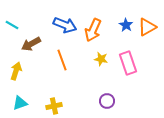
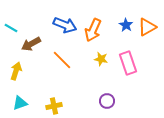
cyan line: moved 1 px left, 3 px down
orange line: rotated 25 degrees counterclockwise
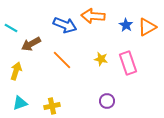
orange arrow: moved 14 px up; rotated 70 degrees clockwise
yellow cross: moved 2 px left
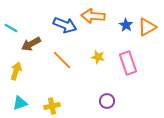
yellow star: moved 3 px left, 2 px up
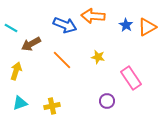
pink rectangle: moved 3 px right, 15 px down; rotated 15 degrees counterclockwise
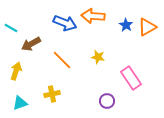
blue arrow: moved 2 px up
yellow cross: moved 12 px up
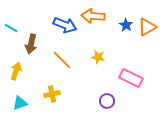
blue arrow: moved 2 px down
brown arrow: rotated 48 degrees counterclockwise
pink rectangle: rotated 30 degrees counterclockwise
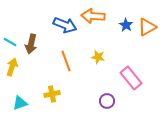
cyan line: moved 1 px left, 14 px down
orange line: moved 4 px right, 1 px down; rotated 25 degrees clockwise
yellow arrow: moved 4 px left, 4 px up
pink rectangle: rotated 25 degrees clockwise
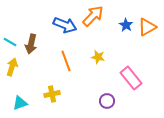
orange arrow: rotated 130 degrees clockwise
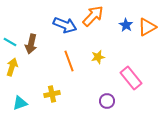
yellow star: rotated 24 degrees counterclockwise
orange line: moved 3 px right
